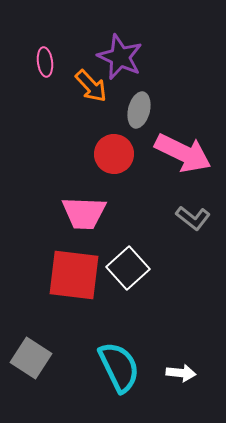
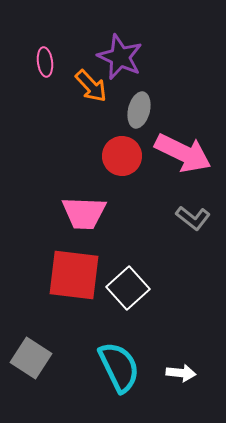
red circle: moved 8 px right, 2 px down
white square: moved 20 px down
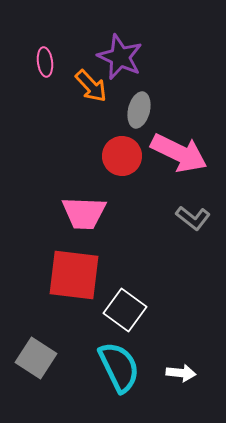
pink arrow: moved 4 px left
white square: moved 3 px left, 22 px down; rotated 12 degrees counterclockwise
gray square: moved 5 px right
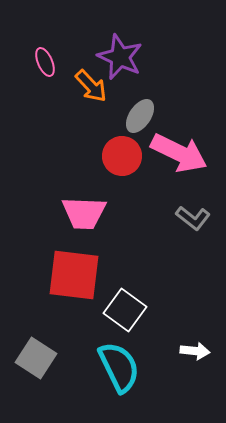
pink ellipse: rotated 16 degrees counterclockwise
gray ellipse: moved 1 px right, 6 px down; rotated 20 degrees clockwise
white arrow: moved 14 px right, 22 px up
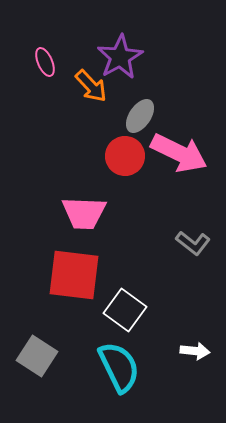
purple star: rotated 18 degrees clockwise
red circle: moved 3 px right
gray L-shape: moved 25 px down
gray square: moved 1 px right, 2 px up
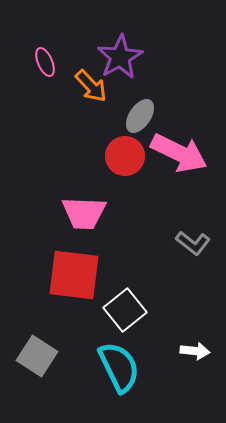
white square: rotated 15 degrees clockwise
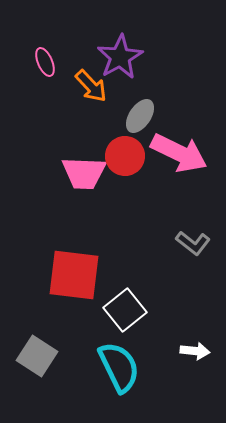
pink trapezoid: moved 40 px up
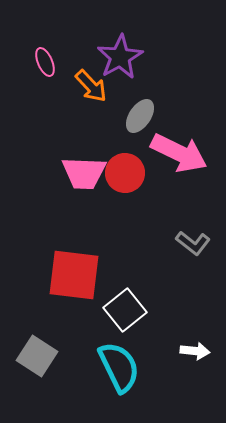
red circle: moved 17 px down
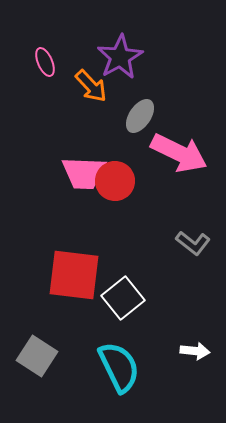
red circle: moved 10 px left, 8 px down
white square: moved 2 px left, 12 px up
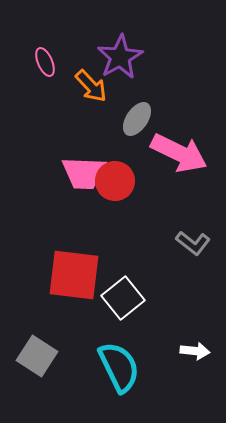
gray ellipse: moved 3 px left, 3 px down
